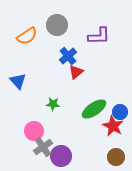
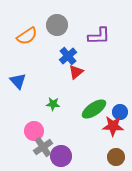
red star: rotated 25 degrees counterclockwise
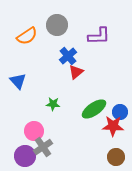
purple circle: moved 36 px left
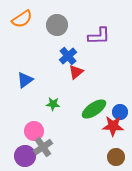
orange semicircle: moved 5 px left, 17 px up
blue triangle: moved 7 px right, 1 px up; rotated 36 degrees clockwise
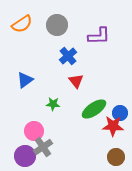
orange semicircle: moved 5 px down
red triangle: moved 9 px down; rotated 28 degrees counterclockwise
blue circle: moved 1 px down
